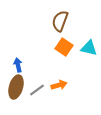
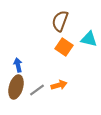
cyan triangle: moved 9 px up
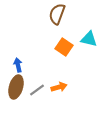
brown semicircle: moved 3 px left, 7 px up
orange arrow: moved 2 px down
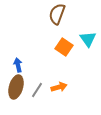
cyan triangle: moved 1 px left; rotated 42 degrees clockwise
gray line: rotated 21 degrees counterclockwise
